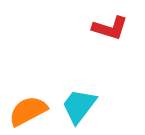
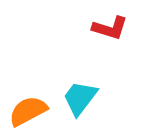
cyan trapezoid: moved 1 px right, 8 px up
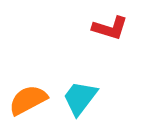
orange semicircle: moved 11 px up
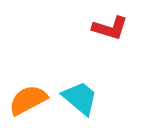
cyan trapezoid: rotated 93 degrees clockwise
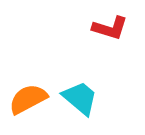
orange semicircle: moved 1 px up
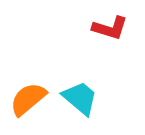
orange semicircle: rotated 12 degrees counterclockwise
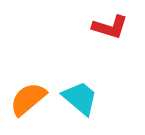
red L-shape: moved 1 px up
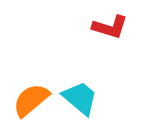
orange semicircle: moved 3 px right, 1 px down
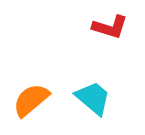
cyan trapezoid: moved 13 px right
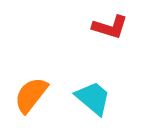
orange semicircle: moved 5 px up; rotated 12 degrees counterclockwise
